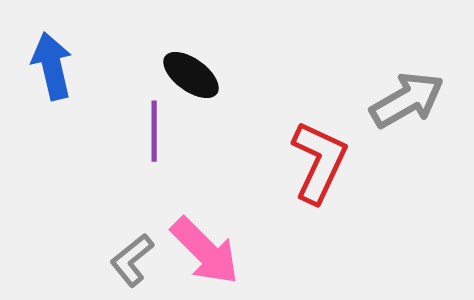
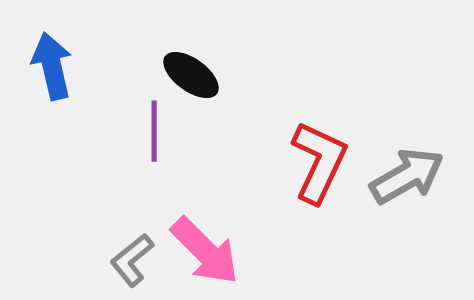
gray arrow: moved 76 px down
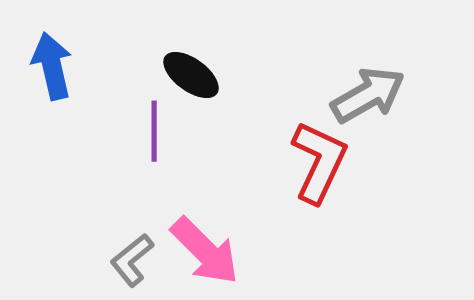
gray arrow: moved 39 px left, 81 px up
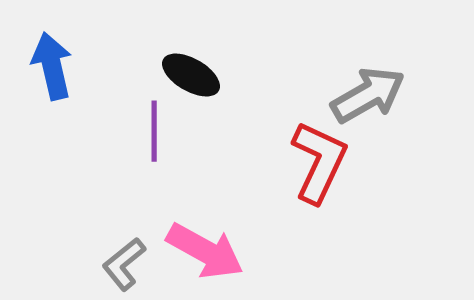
black ellipse: rotated 6 degrees counterclockwise
pink arrow: rotated 16 degrees counterclockwise
gray L-shape: moved 8 px left, 4 px down
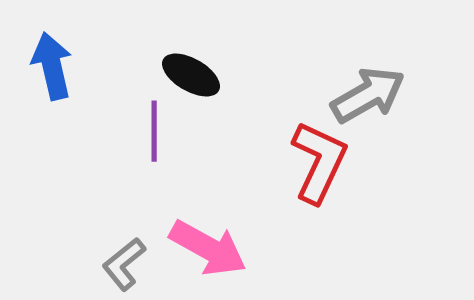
pink arrow: moved 3 px right, 3 px up
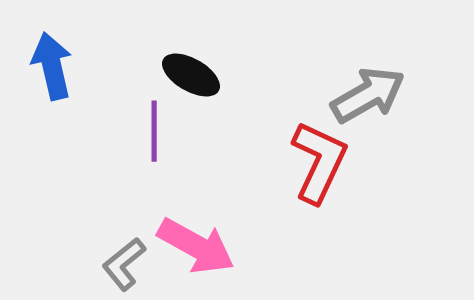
pink arrow: moved 12 px left, 2 px up
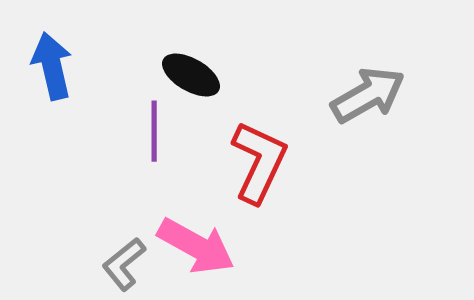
red L-shape: moved 60 px left
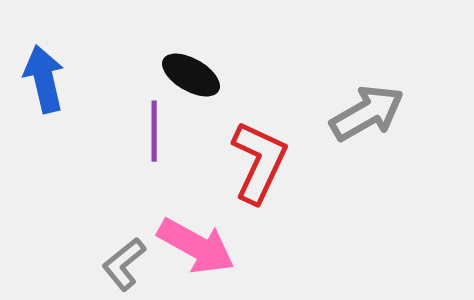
blue arrow: moved 8 px left, 13 px down
gray arrow: moved 1 px left, 18 px down
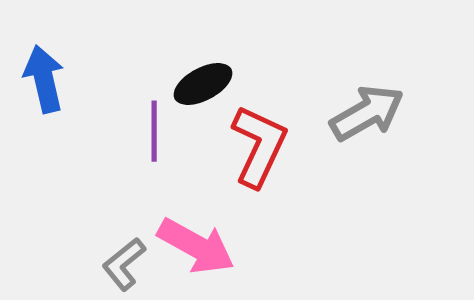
black ellipse: moved 12 px right, 9 px down; rotated 58 degrees counterclockwise
red L-shape: moved 16 px up
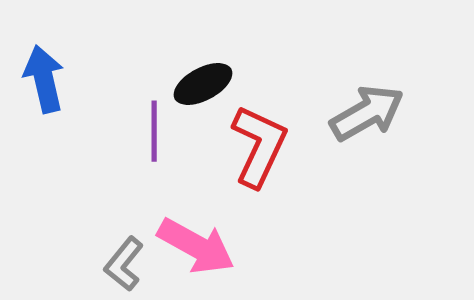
gray L-shape: rotated 12 degrees counterclockwise
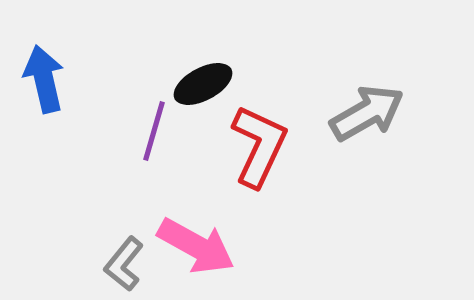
purple line: rotated 16 degrees clockwise
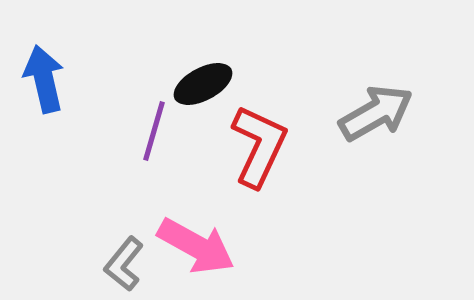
gray arrow: moved 9 px right
